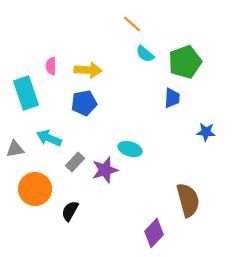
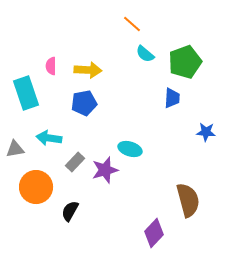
cyan arrow: rotated 15 degrees counterclockwise
orange circle: moved 1 px right, 2 px up
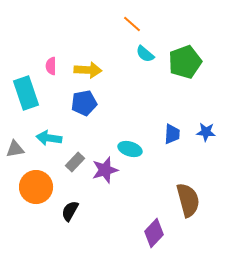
blue trapezoid: moved 36 px down
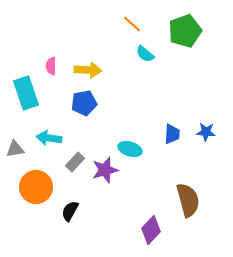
green pentagon: moved 31 px up
purple diamond: moved 3 px left, 3 px up
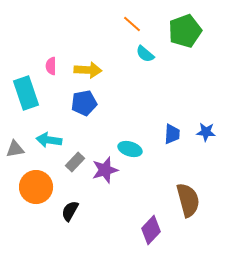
cyan arrow: moved 2 px down
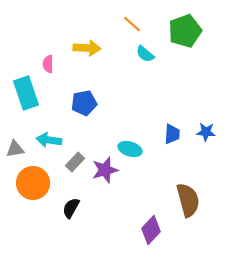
pink semicircle: moved 3 px left, 2 px up
yellow arrow: moved 1 px left, 22 px up
orange circle: moved 3 px left, 4 px up
black semicircle: moved 1 px right, 3 px up
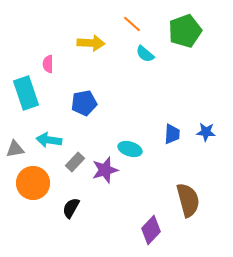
yellow arrow: moved 4 px right, 5 px up
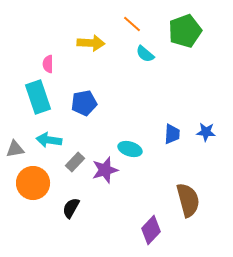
cyan rectangle: moved 12 px right, 4 px down
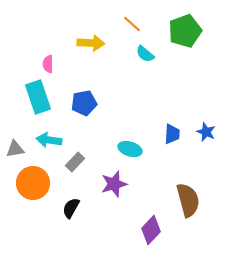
blue star: rotated 18 degrees clockwise
purple star: moved 9 px right, 14 px down
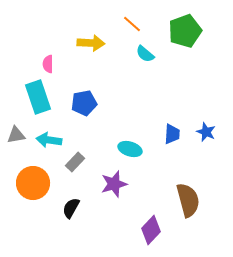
gray triangle: moved 1 px right, 14 px up
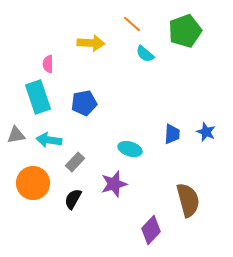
black semicircle: moved 2 px right, 9 px up
